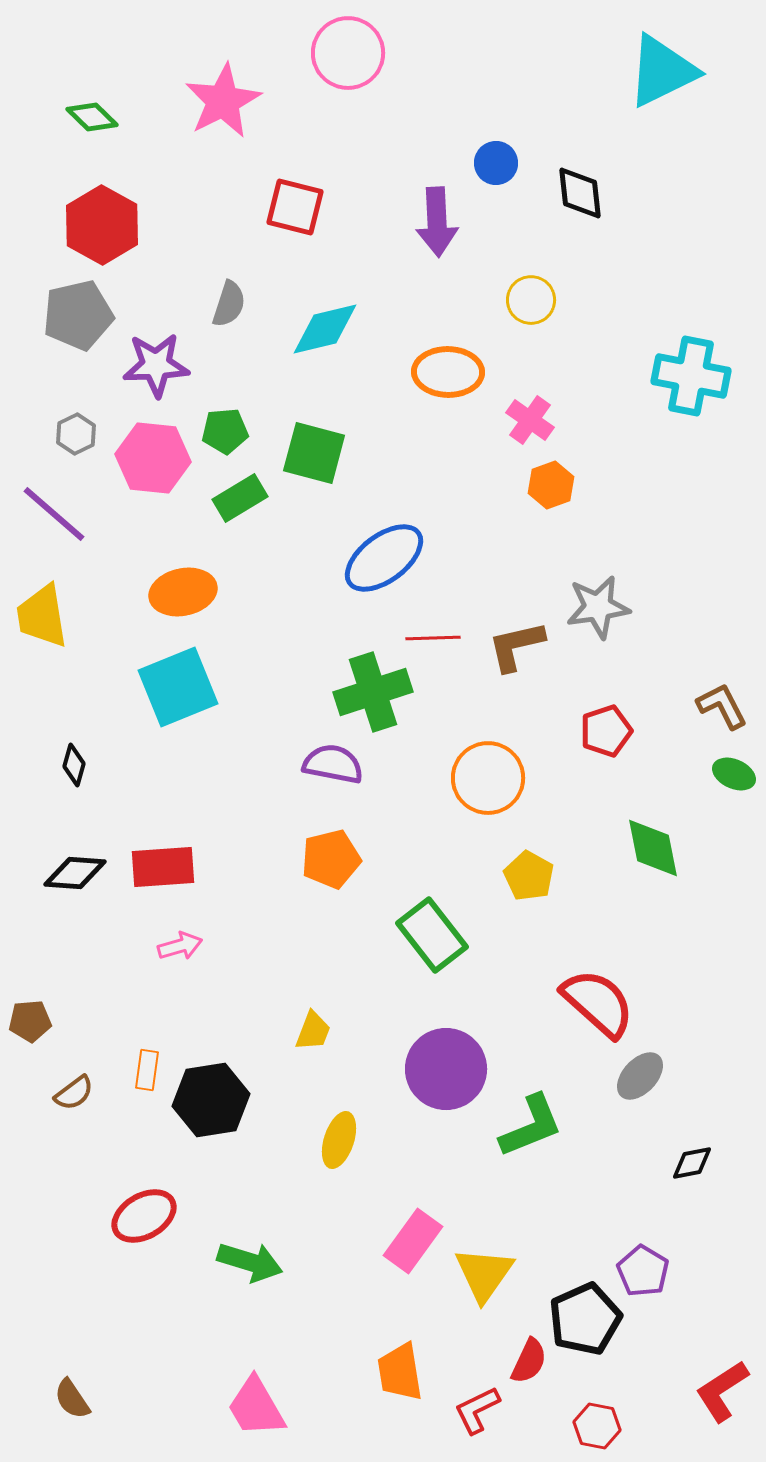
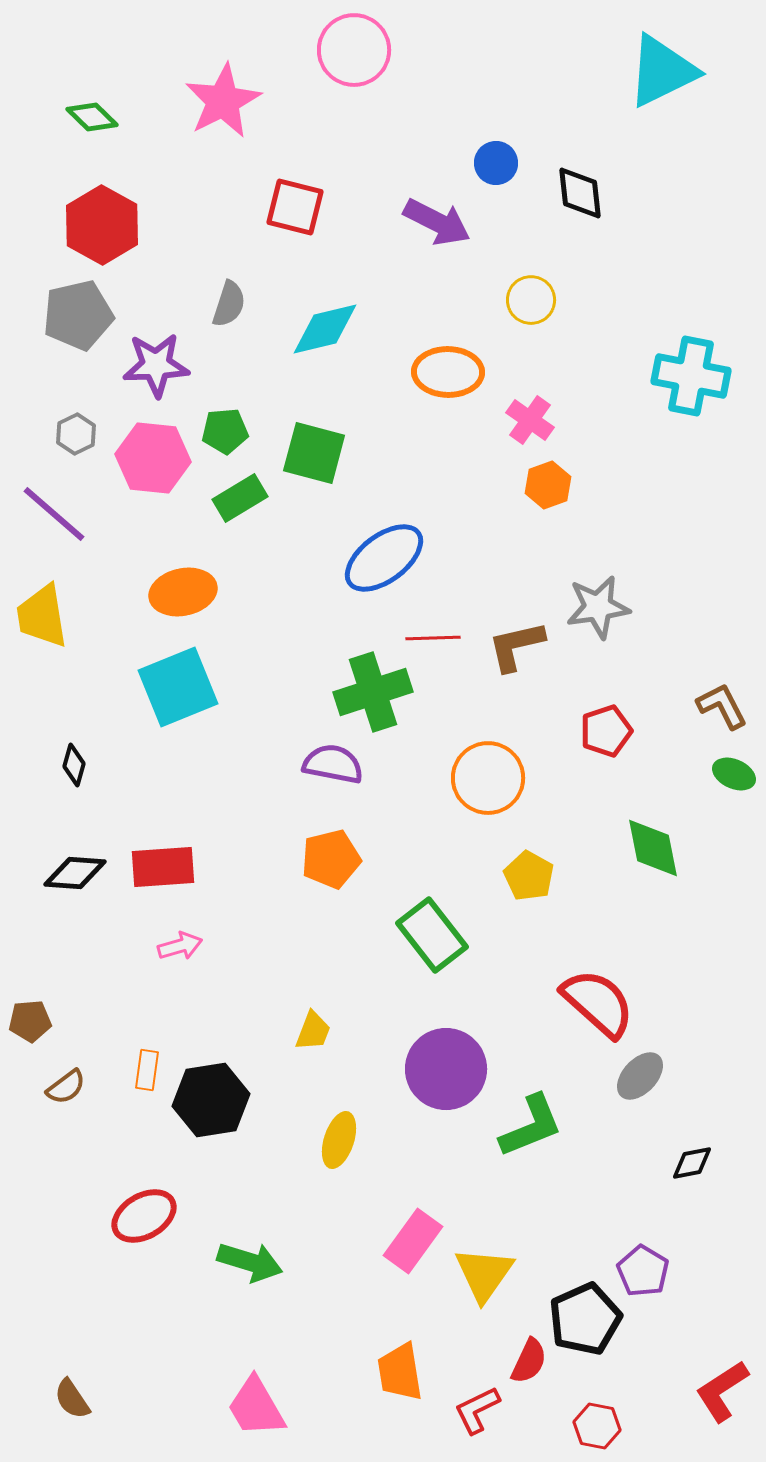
pink circle at (348, 53): moved 6 px right, 3 px up
purple arrow at (437, 222): rotated 60 degrees counterclockwise
orange hexagon at (551, 485): moved 3 px left
brown semicircle at (74, 1093): moved 8 px left, 6 px up
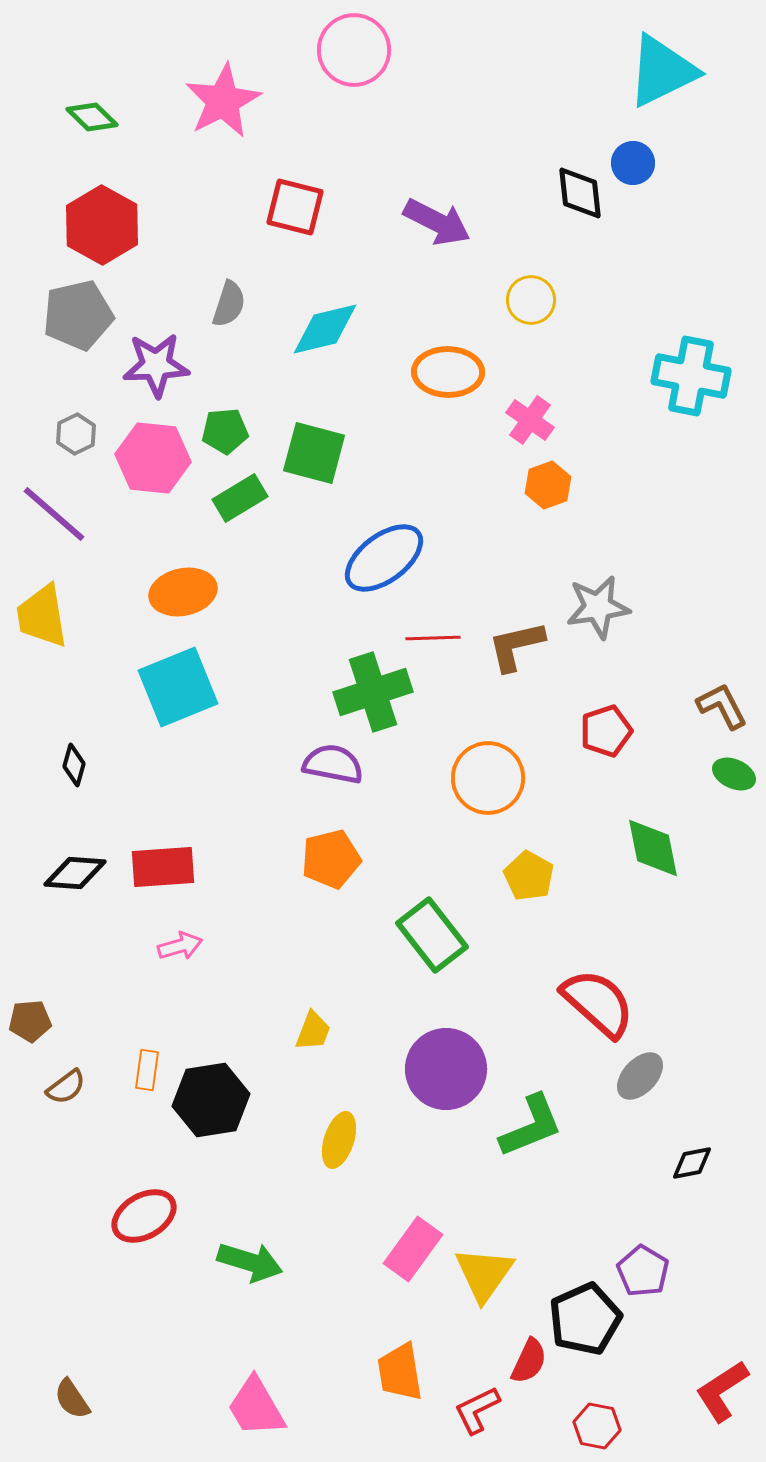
blue circle at (496, 163): moved 137 px right
pink rectangle at (413, 1241): moved 8 px down
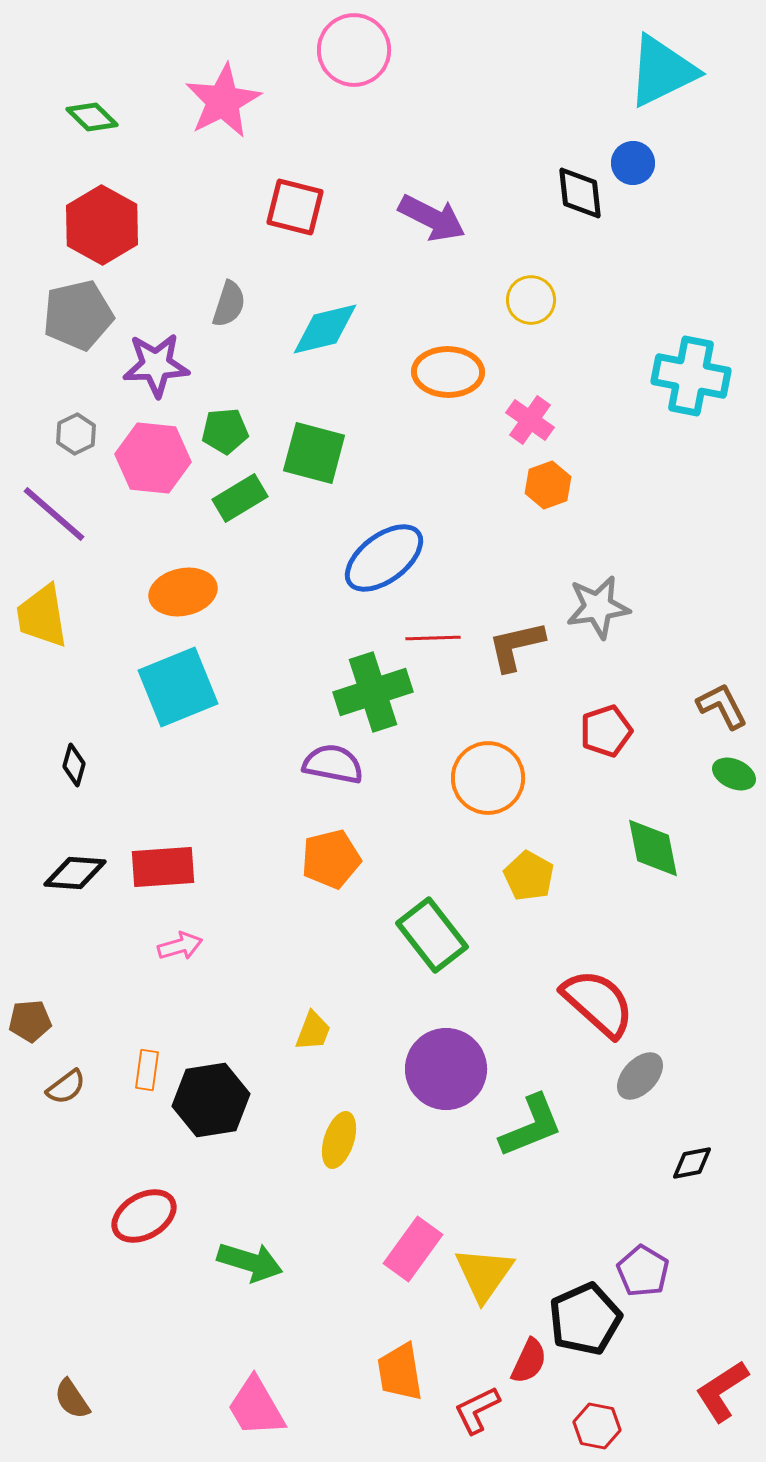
purple arrow at (437, 222): moved 5 px left, 4 px up
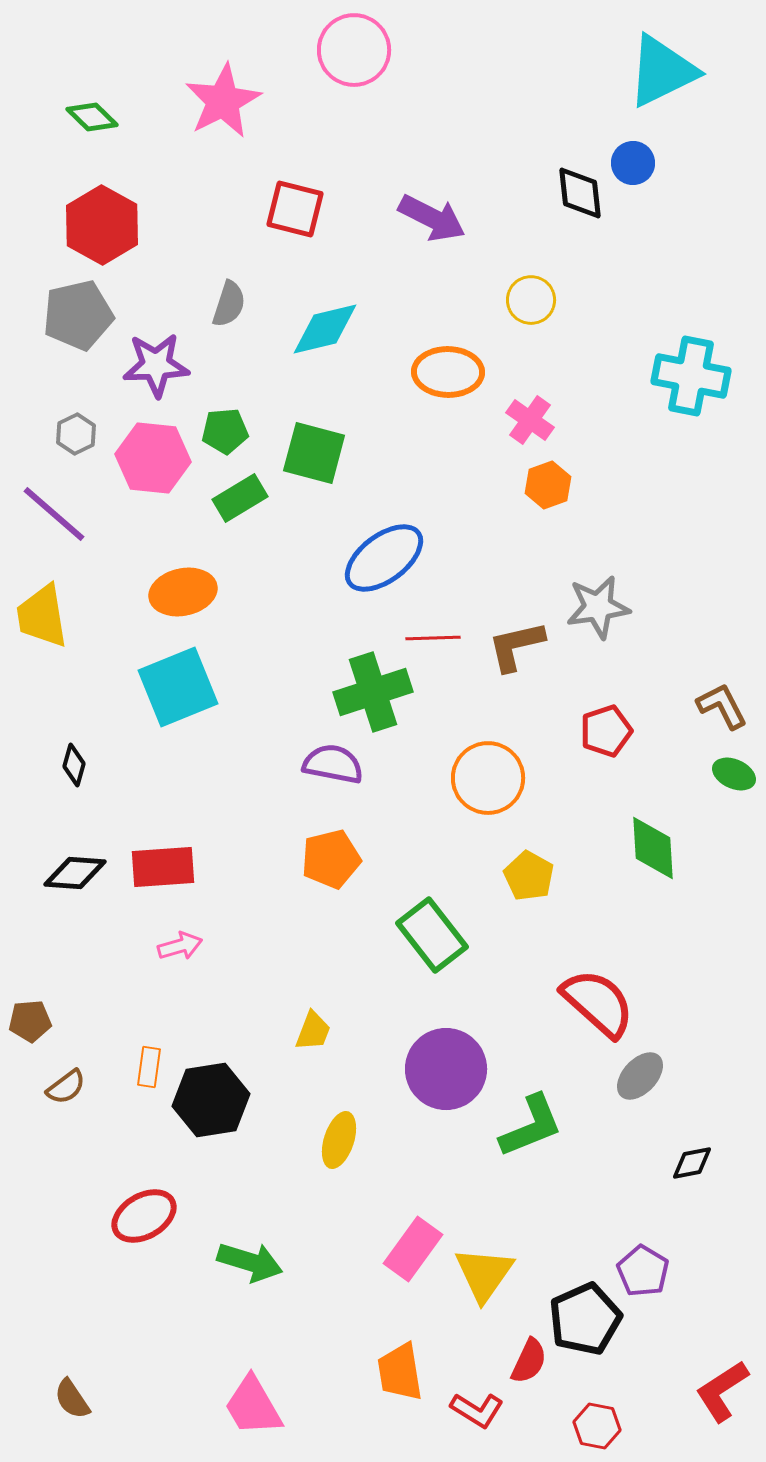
red square at (295, 207): moved 2 px down
green diamond at (653, 848): rotated 8 degrees clockwise
orange rectangle at (147, 1070): moved 2 px right, 3 px up
pink trapezoid at (256, 1407): moved 3 px left, 1 px up
red L-shape at (477, 1410): rotated 122 degrees counterclockwise
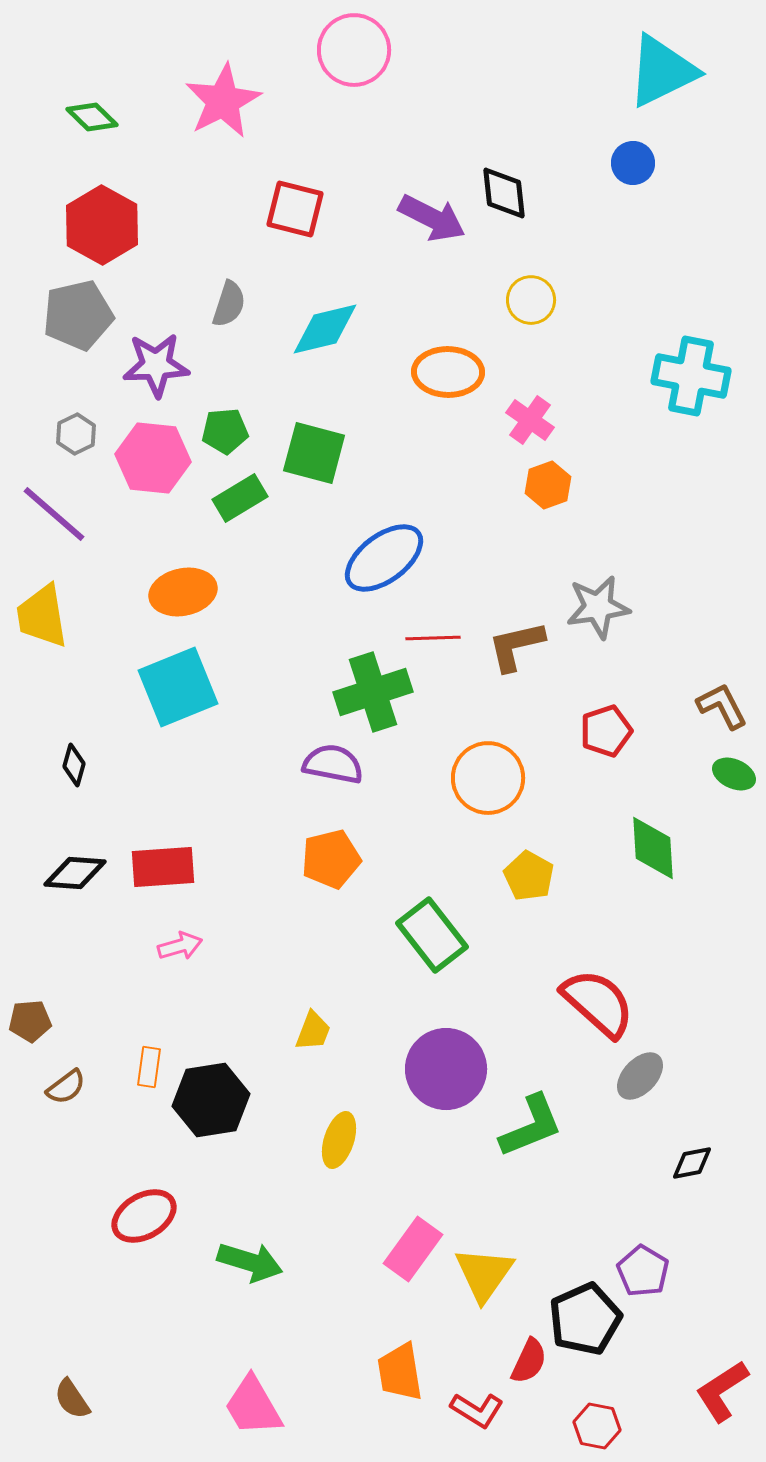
black diamond at (580, 193): moved 76 px left
